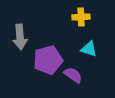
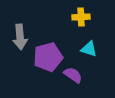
purple pentagon: moved 3 px up
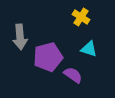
yellow cross: rotated 36 degrees clockwise
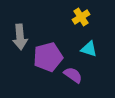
yellow cross: rotated 24 degrees clockwise
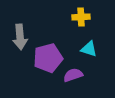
yellow cross: rotated 30 degrees clockwise
purple pentagon: moved 1 px down
purple semicircle: rotated 54 degrees counterclockwise
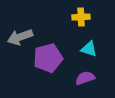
gray arrow: rotated 75 degrees clockwise
purple semicircle: moved 12 px right, 3 px down
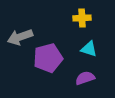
yellow cross: moved 1 px right, 1 px down
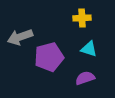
purple pentagon: moved 1 px right, 1 px up
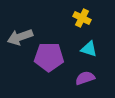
yellow cross: rotated 30 degrees clockwise
purple pentagon: rotated 16 degrees clockwise
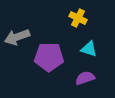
yellow cross: moved 4 px left
gray arrow: moved 3 px left
